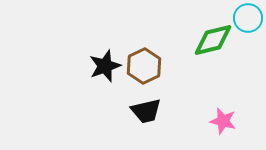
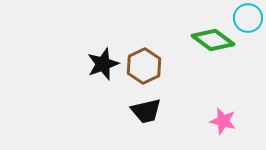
green diamond: rotated 51 degrees clockwise
black star: moved 2 px left, 2 px up
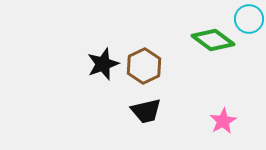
cyan circle: moved 1 px right, 1 px down
pink star: rotated 28 degrees clockwise
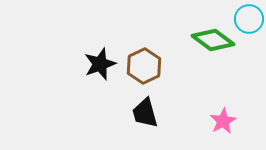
black star: moved 3 px left
black trapezoid: moved 1 px left, 2 px down; rotated 88 degrees clockwise
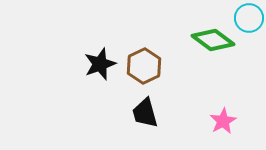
cyan circle: moved 1 px up
